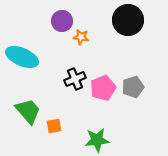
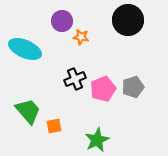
cyan ellipse: moved 3 px right, 8 px up
pink pentagon: moved 1 px down
green star: rotated 20 degrees counterclockwise
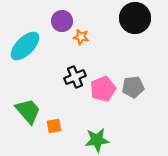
black circle: moved 7 px right, 2 px up
cyan ellipse: moved 3 px up; rotated 68 degrees counterclockwise
black cross: moved 2 px up
gray pentagon: rotated 10 degrees clockwise
green star: rotated 20 degrees clockwise
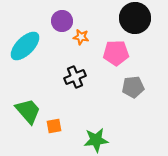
pink pentagon: moved 13 px right, 36 px up; rotated 20 degrees clockwise
green star: moved 1 px left
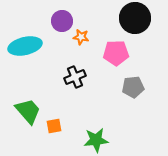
cyan ellipse: rotated 32 degrees clockwise
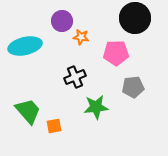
green star: moved 33 px up
